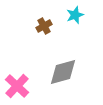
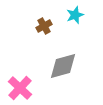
gray diamond: moved 6 px up
pink cross: moved 3 px right, 2 px down
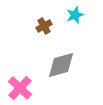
gray diamond: moved 2 px left, 1 px up
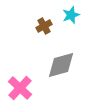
cyan star: moved 4 px left
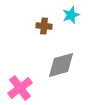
brown cross: rotated 35 degrees clockwise
pink cross: rotated 10 degrees clockwise
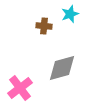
cyan star: moved 1 px left, 1 px up
gray diamond: moved 1 px right, 3 px down
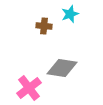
gray diamond: rotated 24 degrees clockwise
pink cross: moved 9 px right
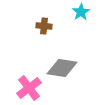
cyan star: moved 11 px right, 2 px up; rotated 12 degrees counterclockwise
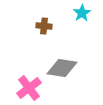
cyan star: moved 1 px right, 1 px down
